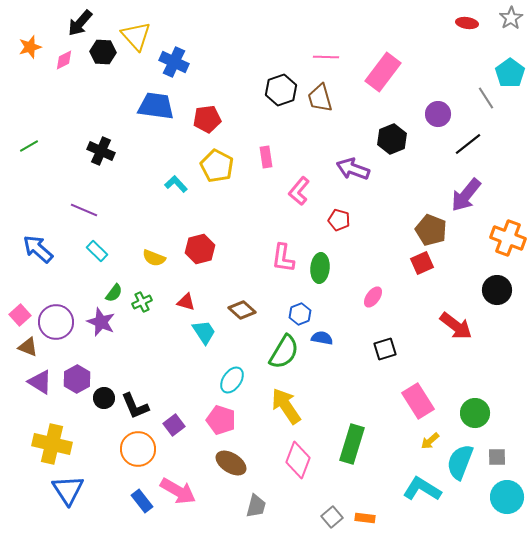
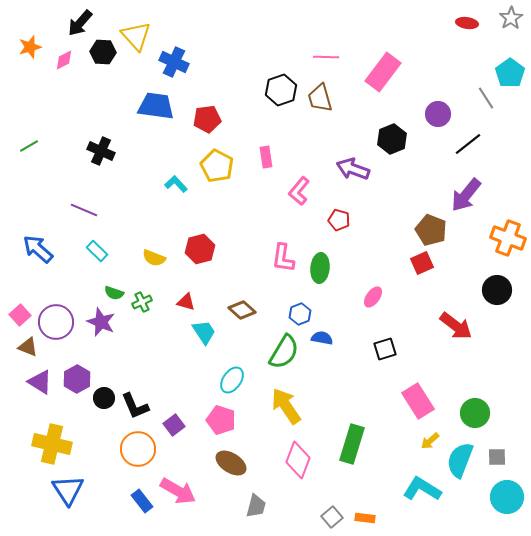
green semicircle at (114, 293): rotated 72 degrees clockwise
cyan semicircle at (460, 462): moved 2 px up
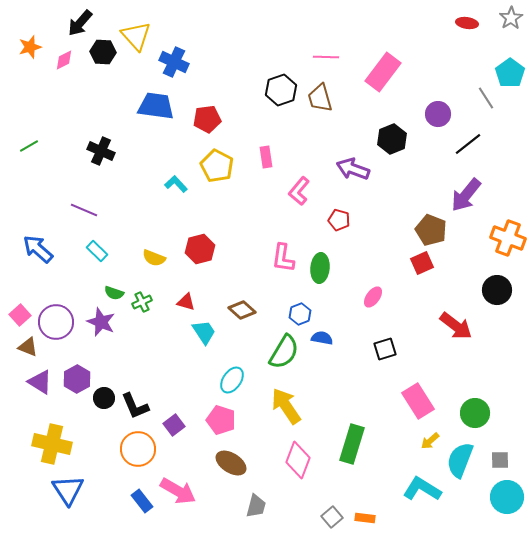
gray square at (497, 457): moved 3 px right, 3 px down
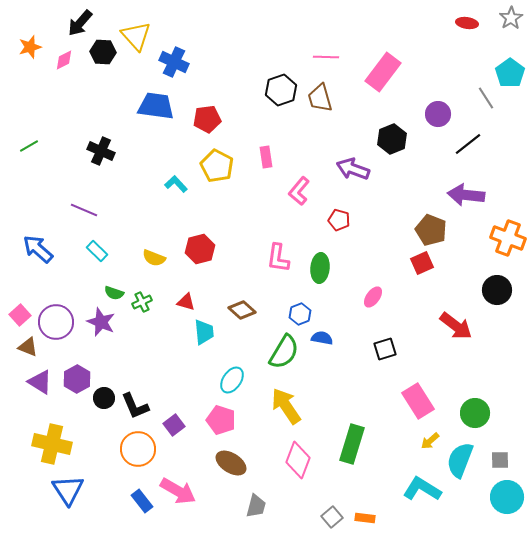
purple arrow at (466, 195): rotated 57 degrees clockwise
pink L-shape at (283, 258): moved 5 px left
cyan trapezoid at (204, 332): rotated 28 degrees clockwise
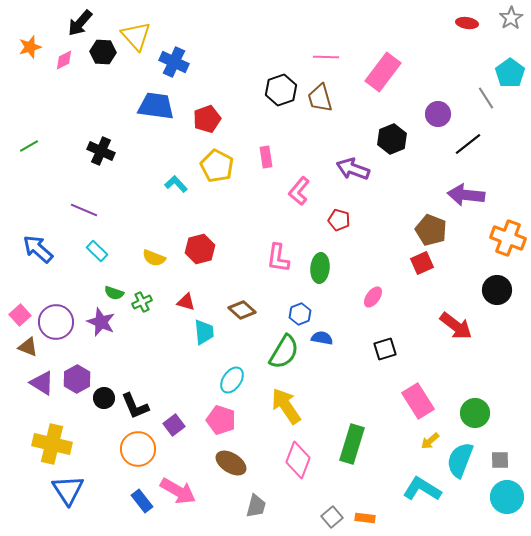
red pentagon at (207, 119): rotated 12 degrees counterclockwise
purple triangle at (40, 382): moved 2 px right, 1 px down
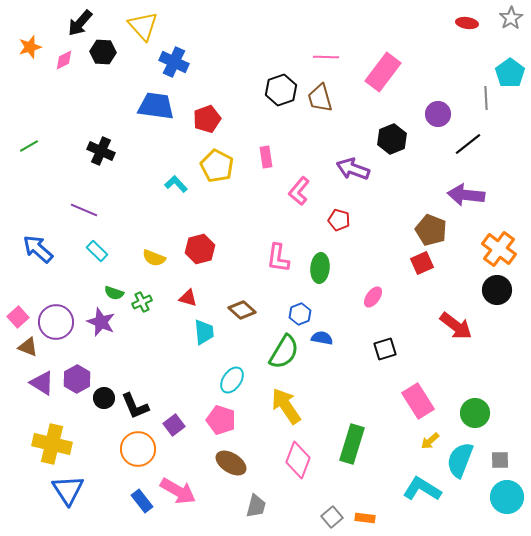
yellow triangle at (136, 36): moved 7 px right, 10 px up
gray line at (486, 98): rotated 30 degrees clockwise
orange cross at (508, 238): moved 9 px left, 11 px down; rotated 16 degrees clockwise
red triangle at (186, 302): moved 2 px right, 4 px up
pink square at (20, 315): moved 2 px left, 2 px down
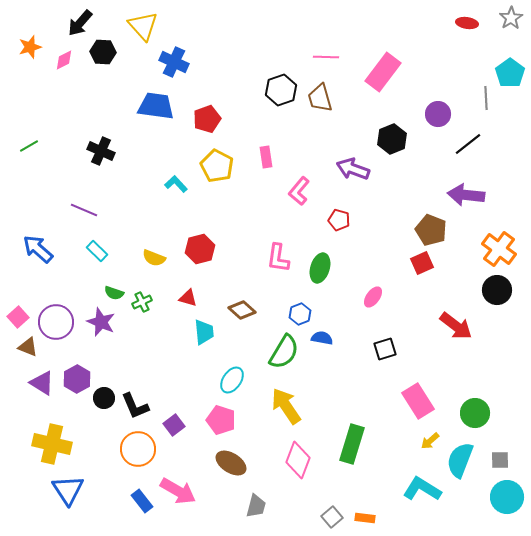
green ellipse at (320, 268): rotated 12 degrees clockwise
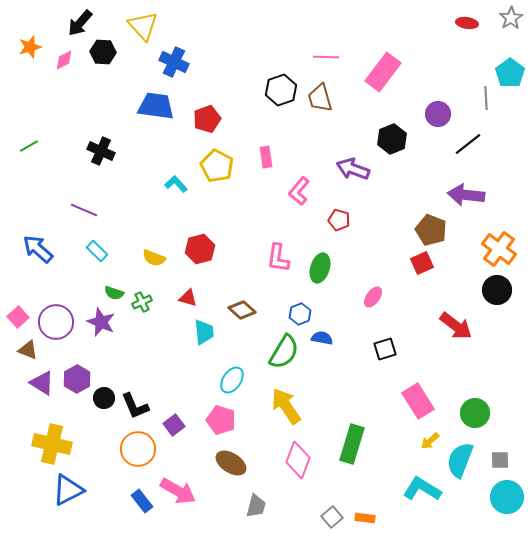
brown triangle at (28, 347): moved 3 px down
blue triangle at (68, 490): rotated 36 degrees clockwise
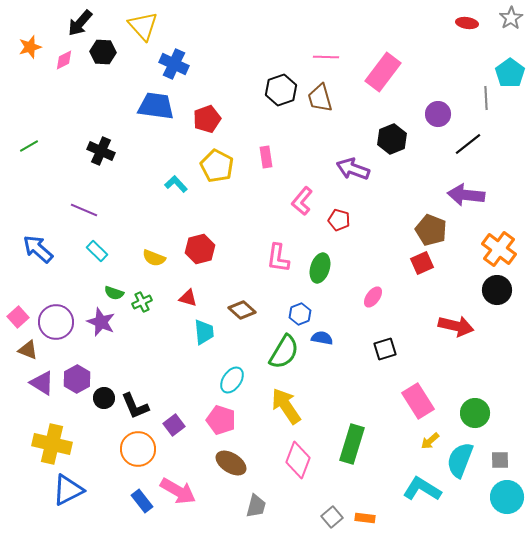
blue cross at (174, 62): moved 2 px down
pink L-shape at (299, 191): moved 3 px right, 10 px down
red arrow at (456, 326): rotated 24 degrees counterclockwise
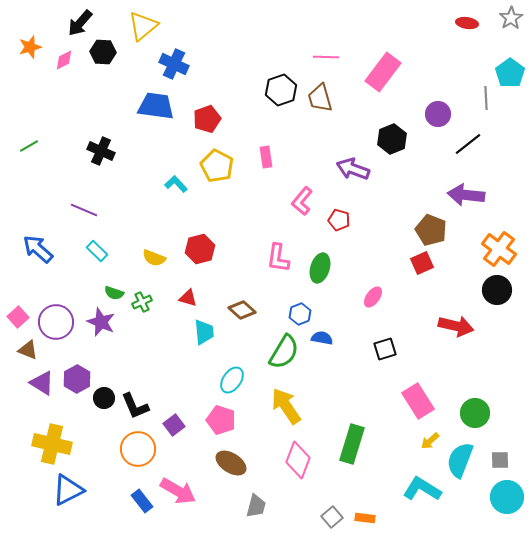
yellow triangle at (143, 26): rotated 32 degrees clockwise
